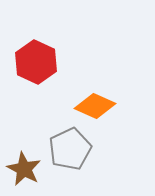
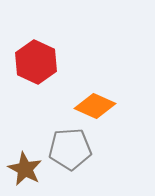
gray pentagon: rotated 21 degrees clockwise
brown star: moved 1 px right
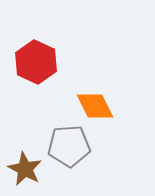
orange diamond: rotated 39 degrees clockwise
gray pentagon: moved 1 px left, 3 px up
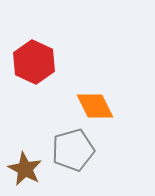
red hexagon: moved 2 px left
gray pentagon: moved 4 px right, 4 px down; rotated 12 degrees counterclockwise
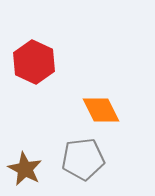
orange diamond: moved 6 px right, 4 px down
gray pentagon: moved 10 px right, 9 px down; rotated 9 degrees clockwise
